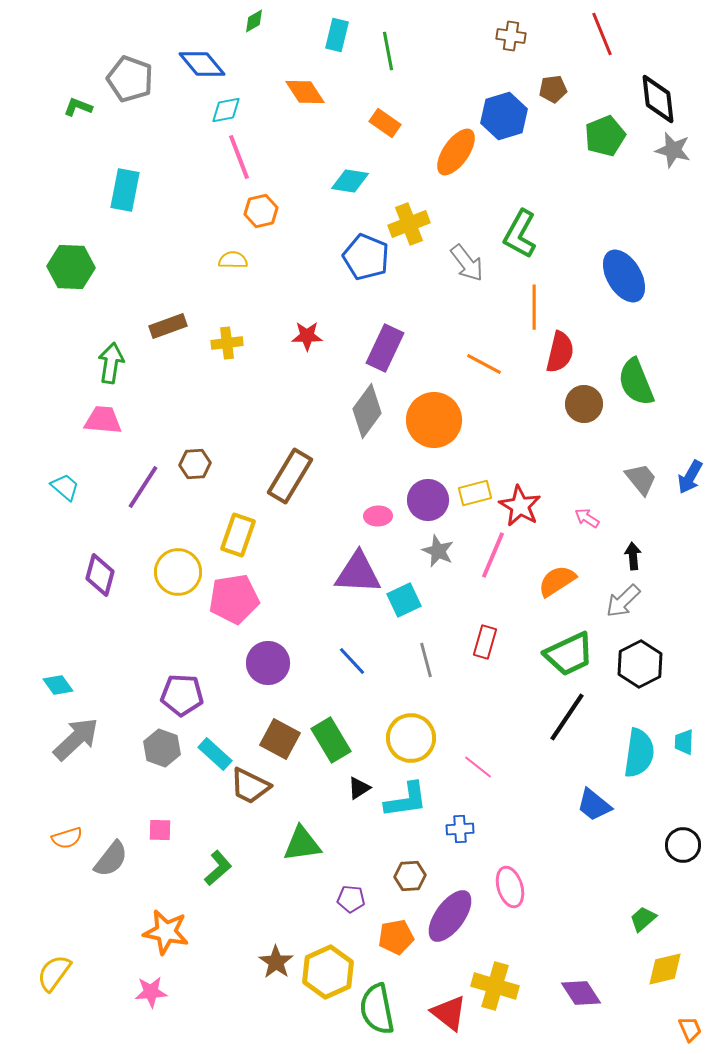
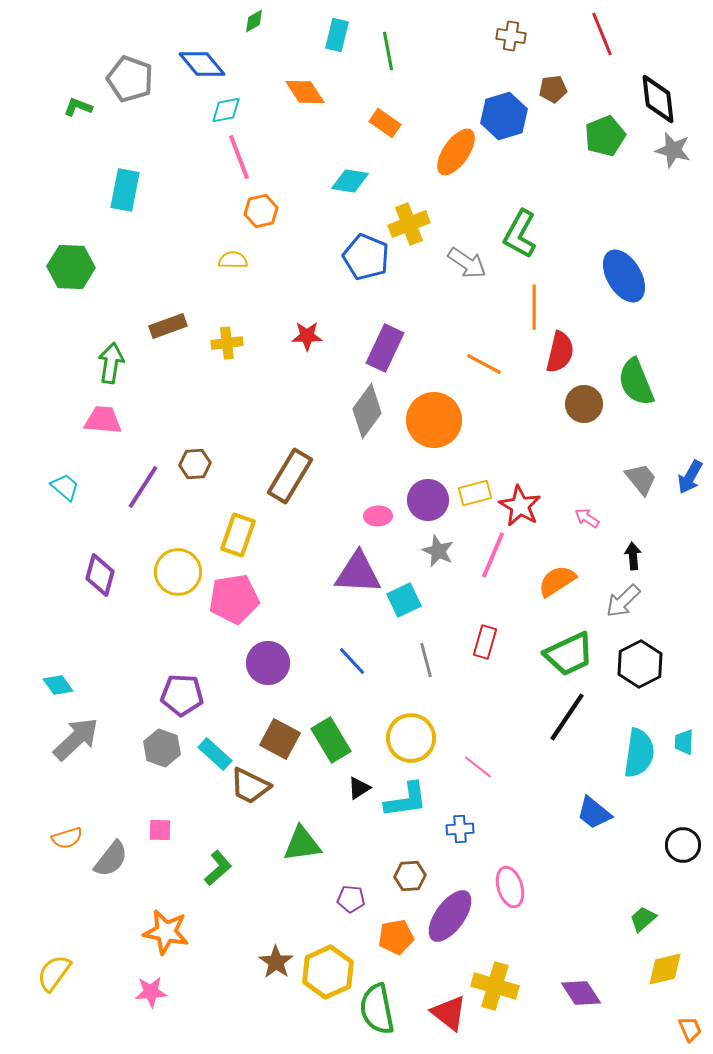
gray arrow at (467, 263): rotated 18 degrees counterclockwise
blue trapezoid at (594, 805): moved 8 px down
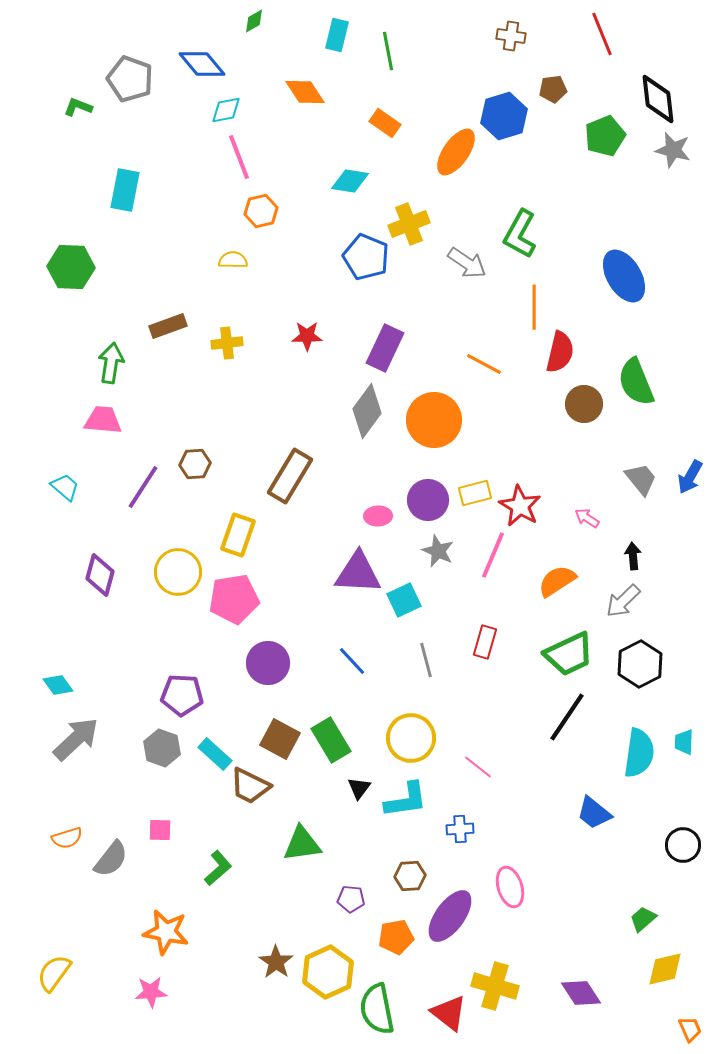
black triangle at (359, 788): rotated 20 degrees counterclockwise
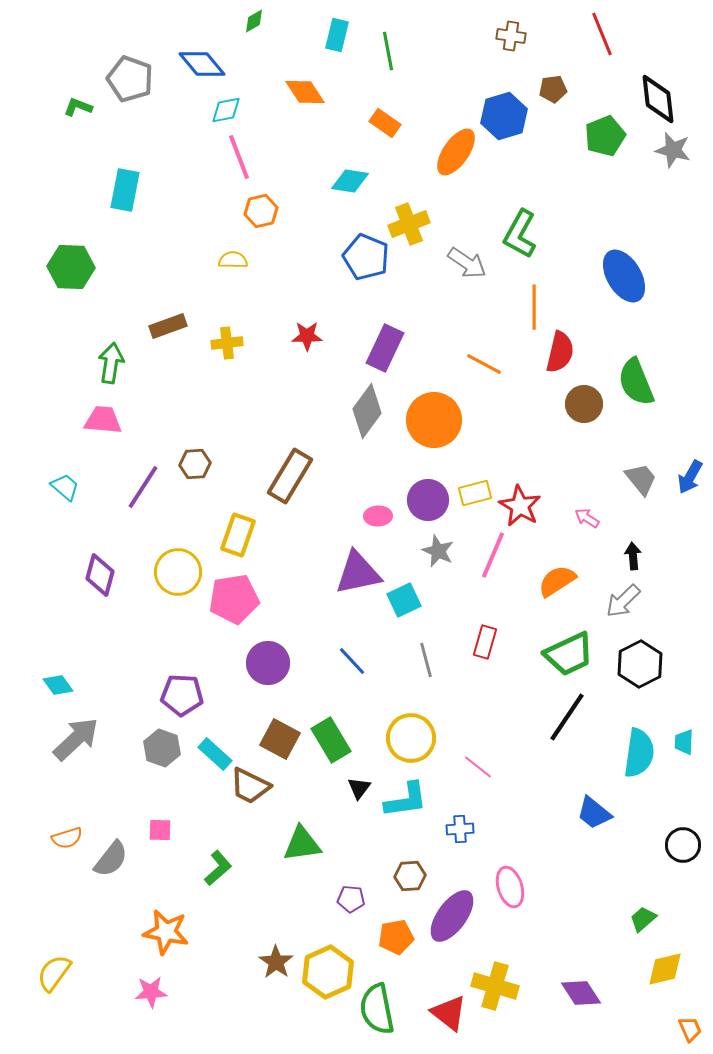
purple triangle at (358, 573): rotated 15 degrees counterclockwise
purple ellipse at (450, 916): moved 2 px right
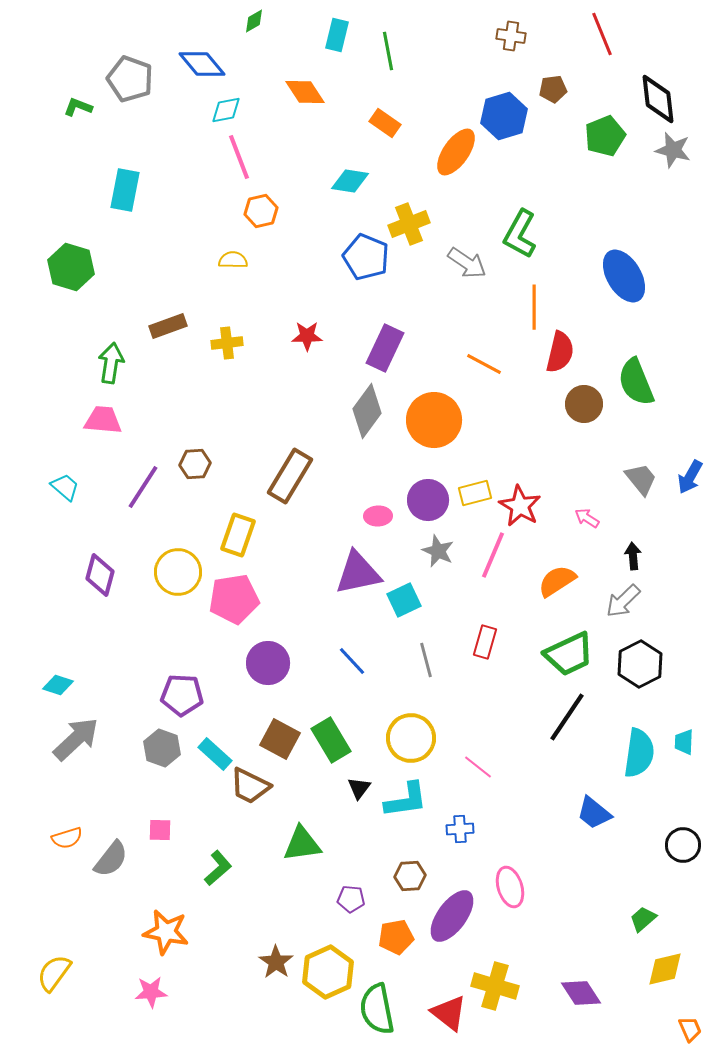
green hexagon at (71, 267): rotated 15 degrees clockwise
cyan diamond at (58, 685): rotated 36 degrees counterclockwise
